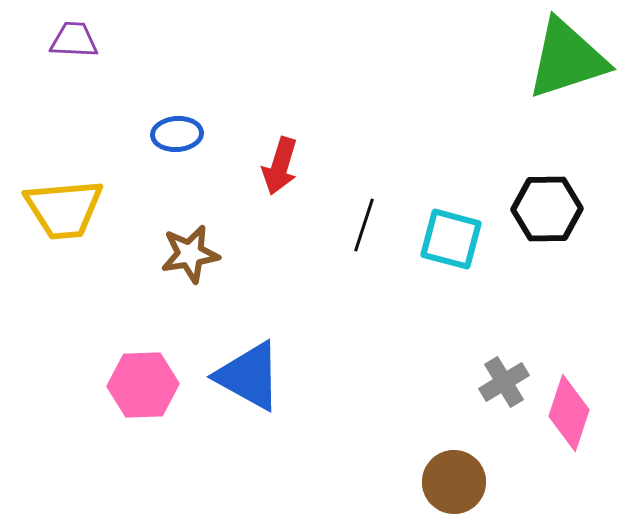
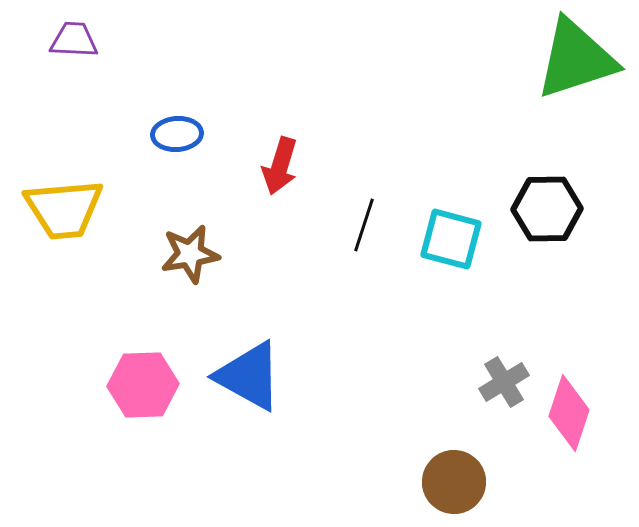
green triangle: moved 9 px right
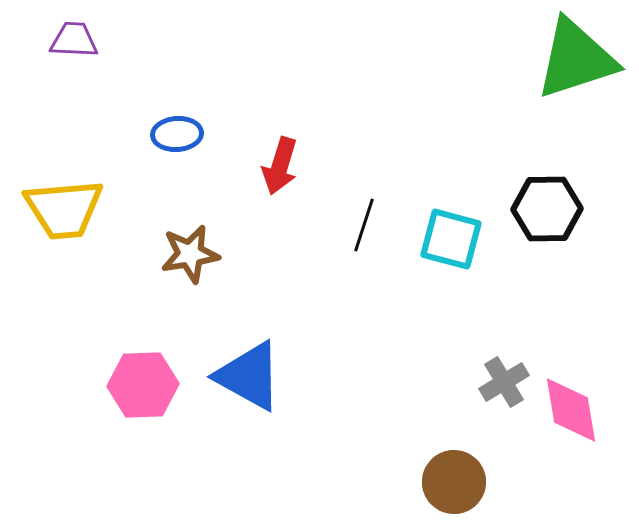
pink diamond: moved 2 px right, 3 px up; rotated 28 degrees counterclockwise
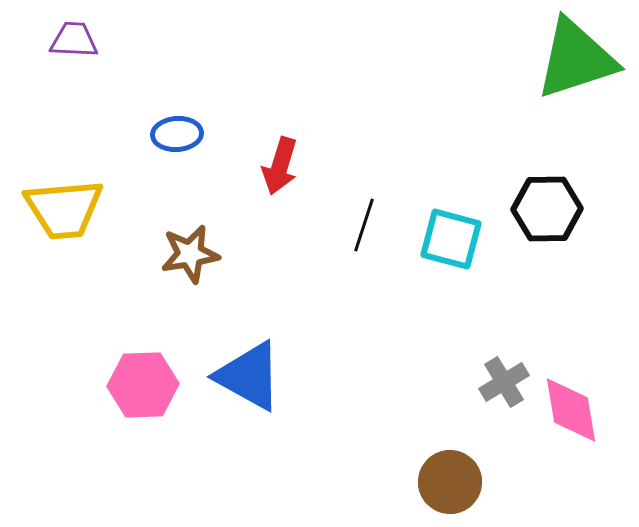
brown circle: moved 4 px left
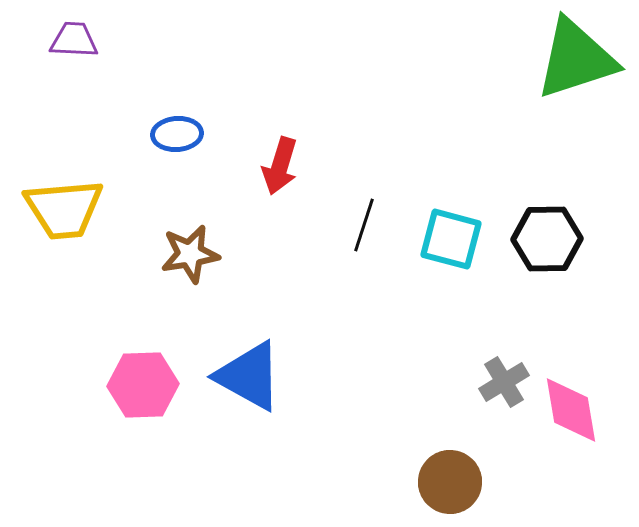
black hexagon: moved 30 px down
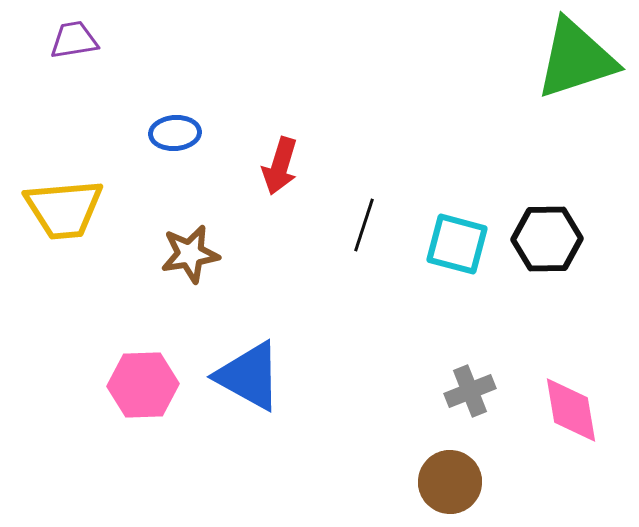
purple trapezoid: rotated 12 degrees counterclockwise
blue ellipse: moved 2 px left, 1 px up
cyan square: moved 6 px right, 5 px down
gray cross: moved 34 px left, 9 px down; rotated 9 degrees clockwise
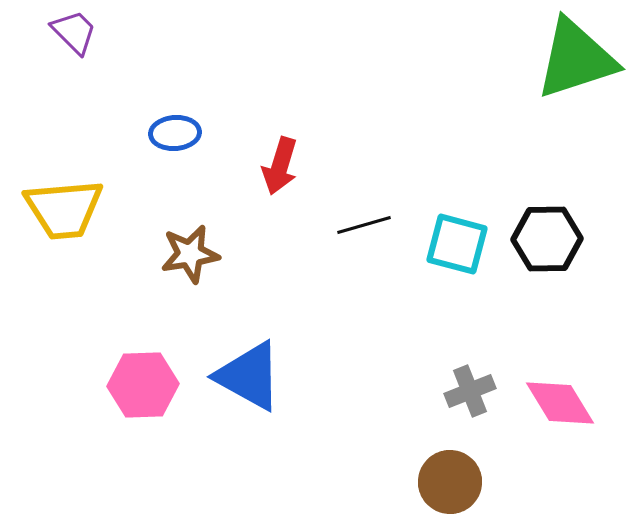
purple trapezoid: moved 8 px up; rotated 54 degrees clockwise
black line: rotated 56 degrees clockwise
pink diamond: moved 11 px left, 7 px up; rotated 22 degrees counterclockwise
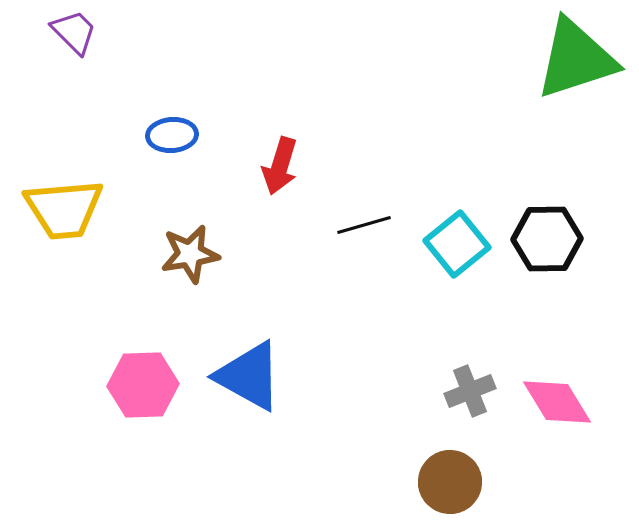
blue ellipse: moved 3 px left, 2 px down
cyan square: rotated 36 degrees clockwise
pink diamond: moved 3 px left, 1 px up
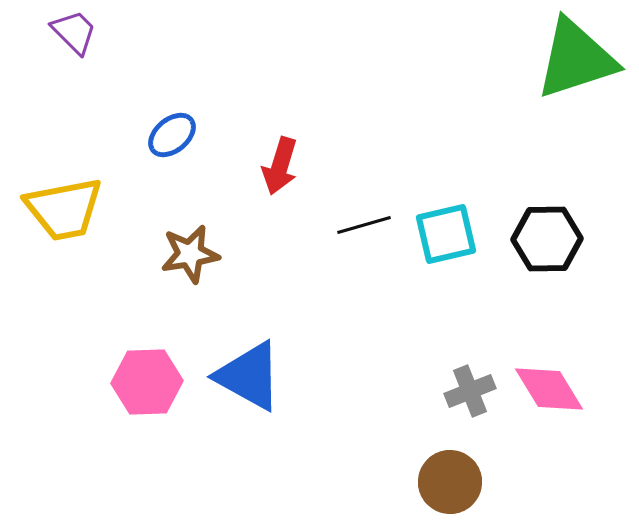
blue ellipse: rotated 36 degrees counterclockwise
yellow trapezoid: rotated 6 degrees counterclockwise
cyan square: moved 11 px left, 10 px up; rotated 26 degrees clockwise
pink hexagon: moved 4 px right, 3 px up
pink diamond: moved 8 px left, 13 px up
